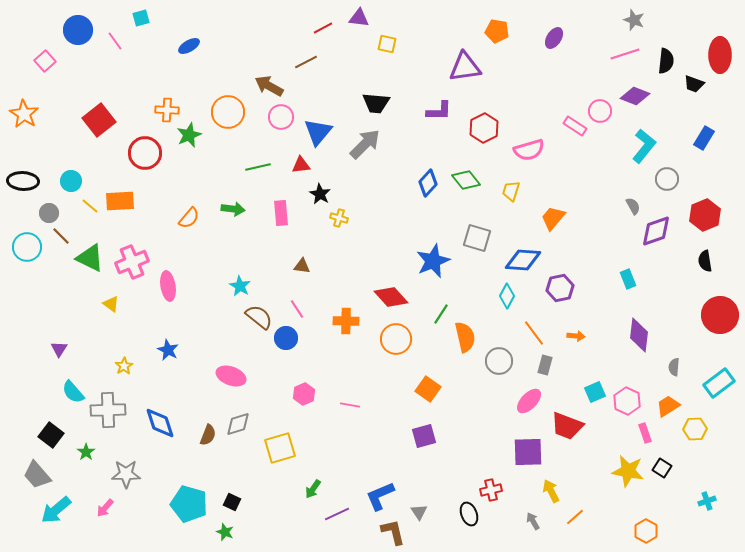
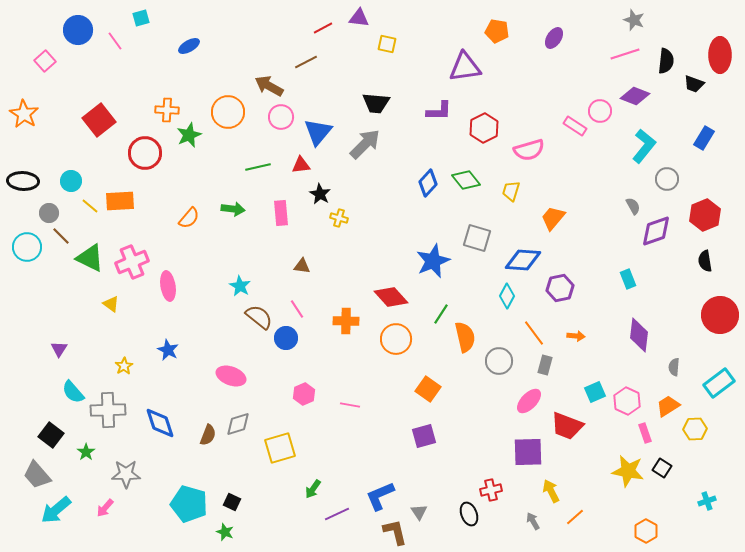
brown L-shape at (393, 532): moved 2 px right
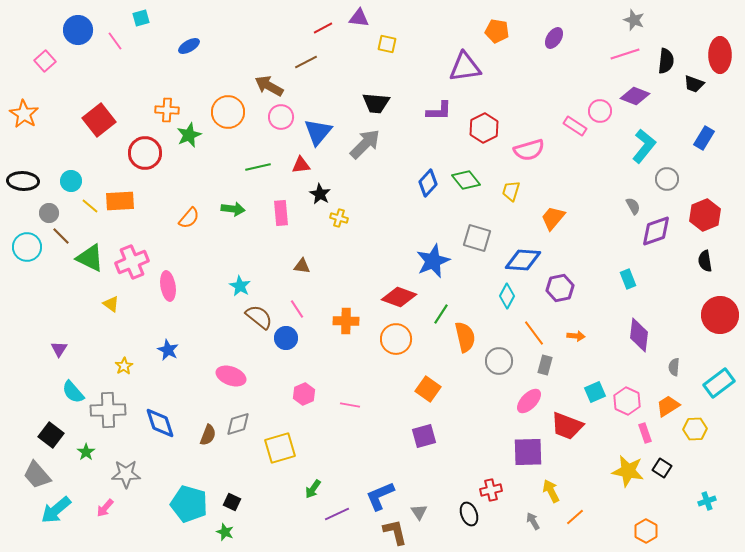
red diamond at (391, 297): moved 8 px right; rotated 28 degrees counterclockwise
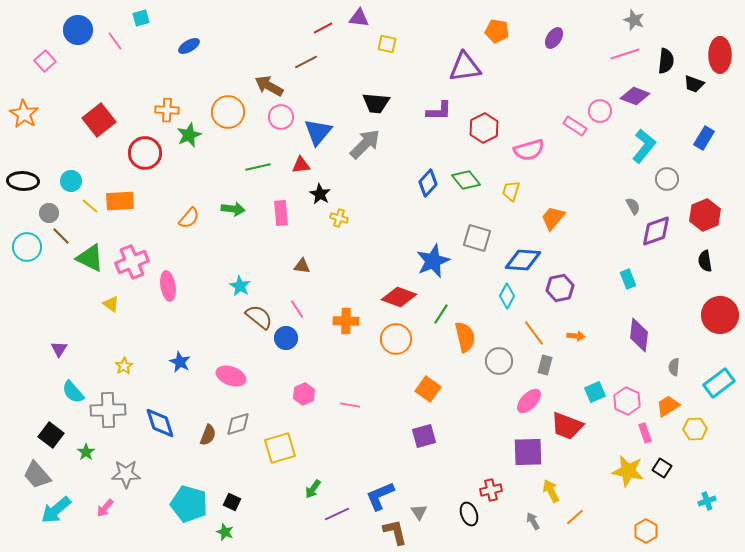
blue star at (168, 350): moved 12 px right, 12 px down
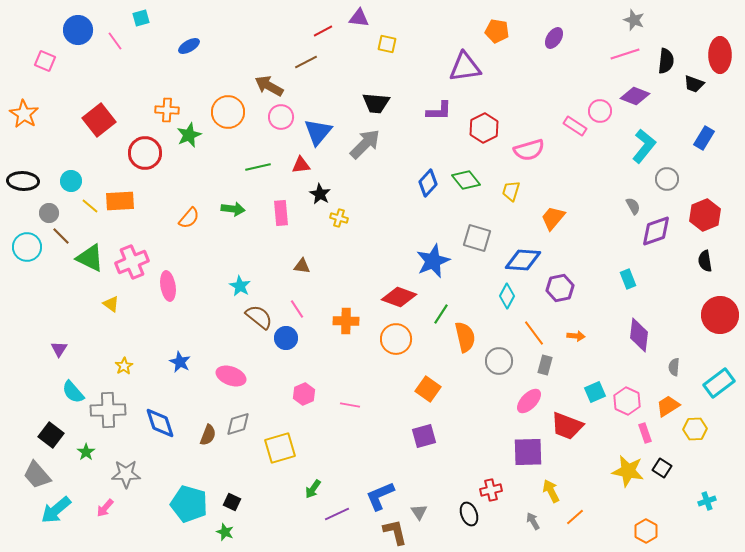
red line at (323, 28): moved 3 px down
pink square at (45, 61): rotated 25 degrees counterclockwise
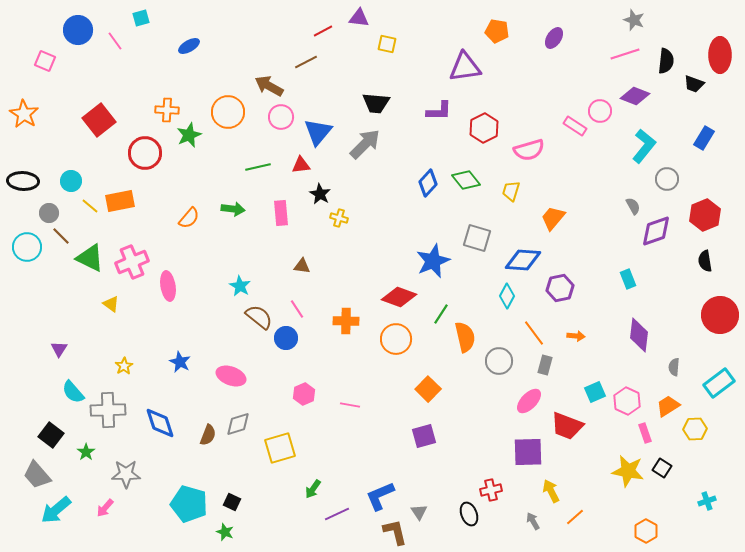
orange rectangle at (120, 201): rotated 8 degrees counterclockwise
orange square at (428, 389): rotated 10 degrees clockwise
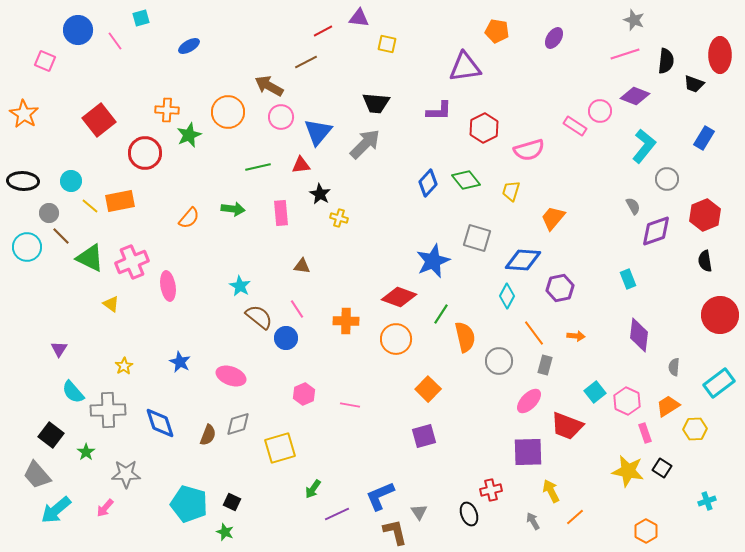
cyan square at (595, 392): rotated 15 degrees counterclockwise
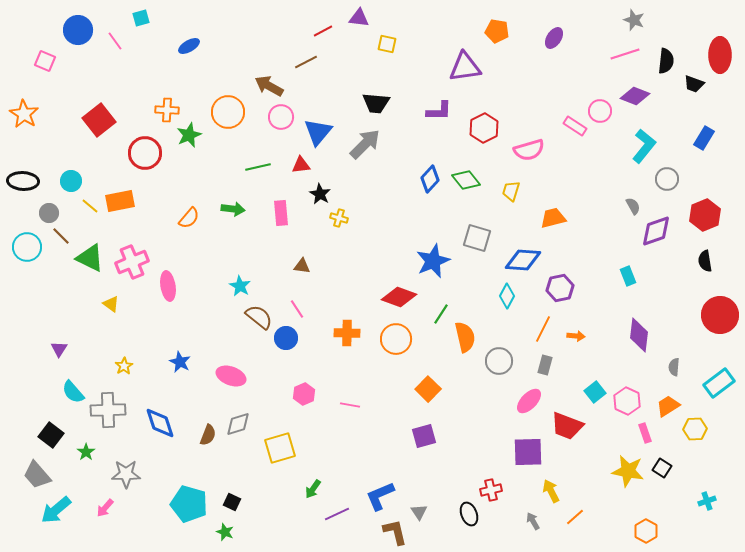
blue diamond at (428, 183): moved 2 px right, 4 px up
orange trapezoid at (553, 218): rotated 36 degrees clockwise
cyan rectangle at (628, 279): moved 3 px up
orange cross at (346, 321): moved 1 px right, 12 px down
orange line at (534, 333): moved 9 px right, 4 px up; rotated 64 degrees clockwise
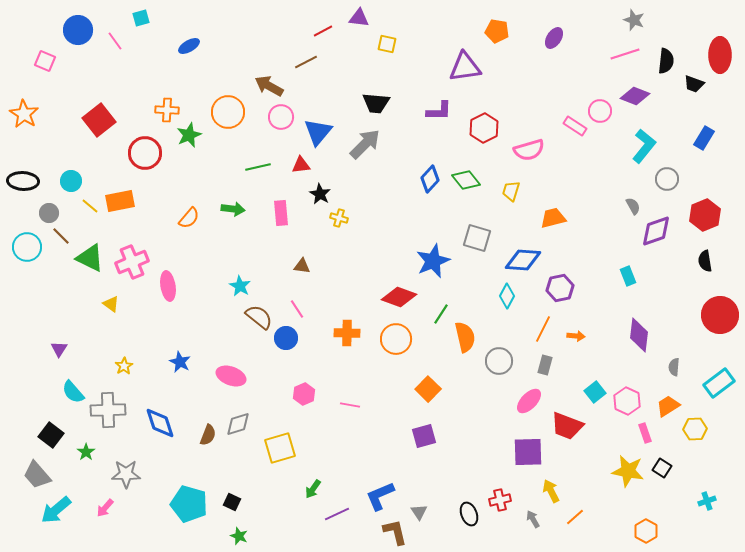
red cross at (491, 490): moved 9 px right, 10 px down
gray arrow at (533, 521): moved 2 px up
green star at (225, 532): moved 14 px right, 4 px down
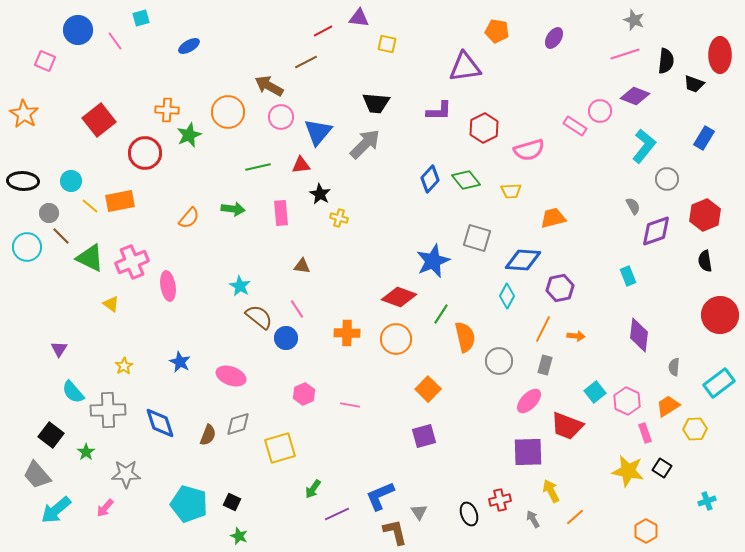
yellow trapezoid at (511, 191): rotated 110 degrees counterclockwise
